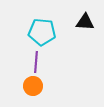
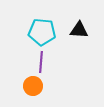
black triangle: moved 6 px left, 8 px down
purple line: moved 5 px right
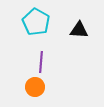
cyan pentagon: moved 6 px left, 10 px up; rotated 24 degrees clockwise
orange circle: moved 2 px right, 1 px down
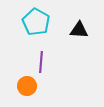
orange circle: moved 8 px left, 1 px up
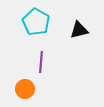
black triangle: rotated 18 degrees counterclockwise
orange circle: moved 2 px left, 3 px down
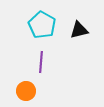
cyan pentagon: moved 6 px right, 3 px down
orange circle: moved 1 px right, 2 px down
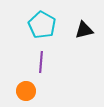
black triangle: moved 5 px right
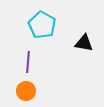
black triangle: moved 13 px down; rotated 24 degrees clockwise
purple line: moved 13 px left
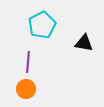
cyan pentagon: rotated 16 degrees clockwise
orange circle: moved 2 px up
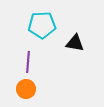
cyan pentagon: rotated 24 degrees clockwise
black triangle: moved 9 px left
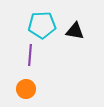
black triangle: moved 12 px up
purple line: moved 2 px right, 7 px up
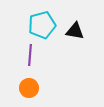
cyan pentagon: rotated 12 degrees counterclockwise
orange circle: moved 3 px right, 1 px up
